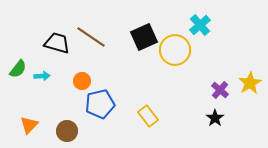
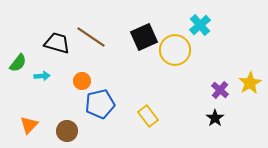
green semicircle: moved 6 px up
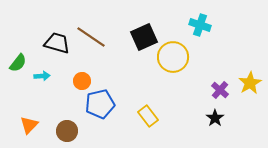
cyan cross: rotated 30 degrees counterclockwise
yellow circle: moved 2 px left, 7 px down
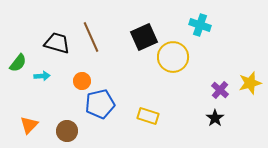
brown line: rotated 32 degrees clockwise
yellow star: rotated 15 degrees clockwise
yellow rectangle: rotated 35 degrees counterclockwise
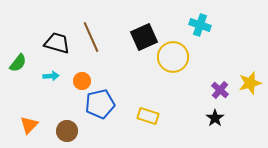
cyan arrow: moved 9 px right
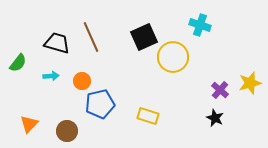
black star: rotated 12 degrees counterclockwise
orange triangle: moved 1 px up
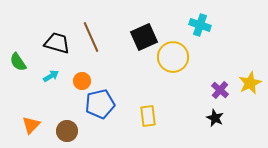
green semicircle: moved 1 px up; rotated 108 degrees clockwise
cyan arrow: rotated 28 degrees counterclockwise
yellow star: rotated 10 degrees counterclockwise
yellow rectangle: rotated 65 degrees clockwise
orange triangle: moved 2 px right, 1 px down
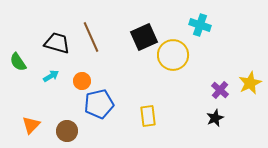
yellow circle: moved 2 px up
blue pentagon: moved 1 px left
black star: rotated 24 degrees clockwise
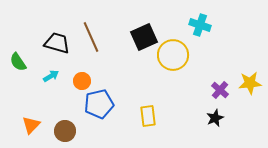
yellow star: rotated 20 degrees clockwise
brown circle: moved 2 px left
